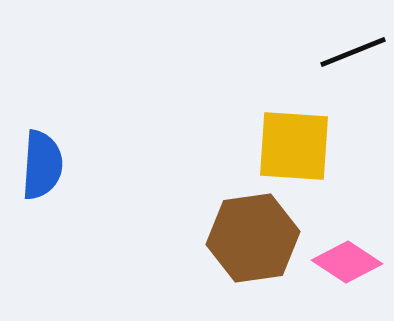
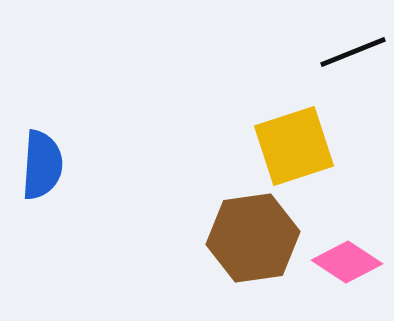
yellow square: rotated 22 degrees counterclockwise
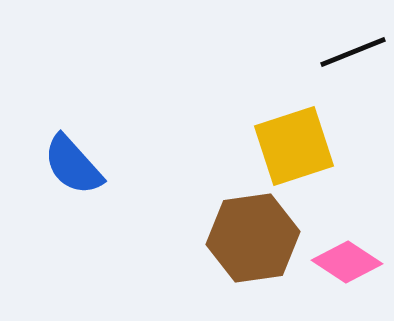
blue semicircle: moved 31 px right; rotated 134 degrees clockwise
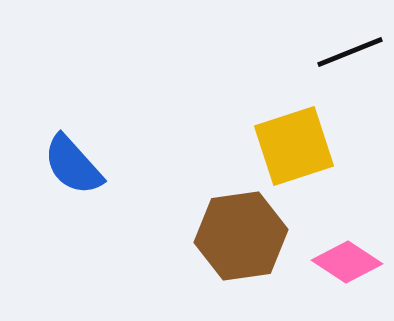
black line: moved 3 px left
brown hexagon: moved 12 px left, 2 px up
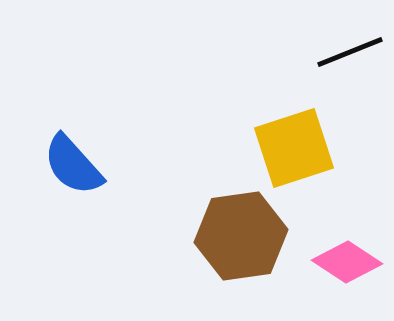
yellow square: moved 2 px down
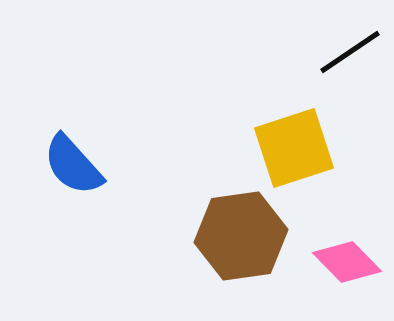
black line: rotated 12 degrees counterclockwise
pink diamond: rotated 12 degrees clockwise
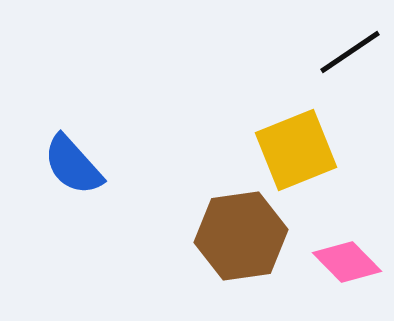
yellow square: moved 2 px right, 2 px down; rotated 4 degrees counterclockwise
